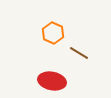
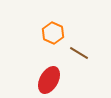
red ellipse: moved 3 px left, 1 px up; rotated 72 degrees counterclockwise
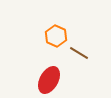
orange hexagon: moved 3 px right, 3 px down
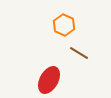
orange hexagon: moved 8 px right, 11 px up
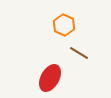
red ellipse: moved 1 px right, 2 px up
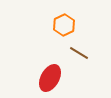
orange hexagon: rotated 10 degrees clockwise
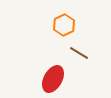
red ellipse: moved 3 px right, 1 px down
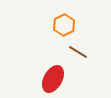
brown line: moved 1 px left, 1 px up
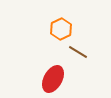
orange hexagon: moved 3 px left, 4 px down
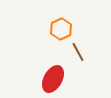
brown line: rotated 30 degrees clockwise
